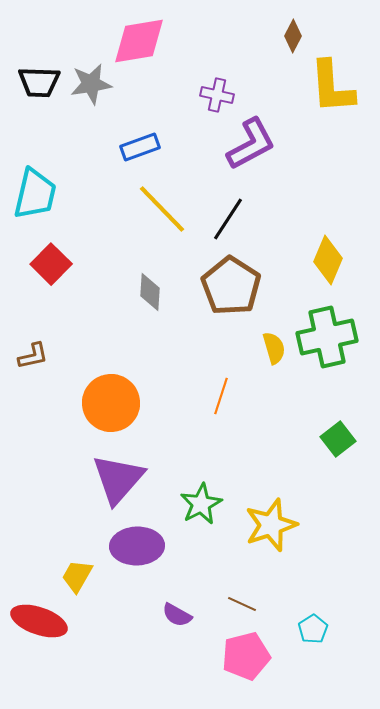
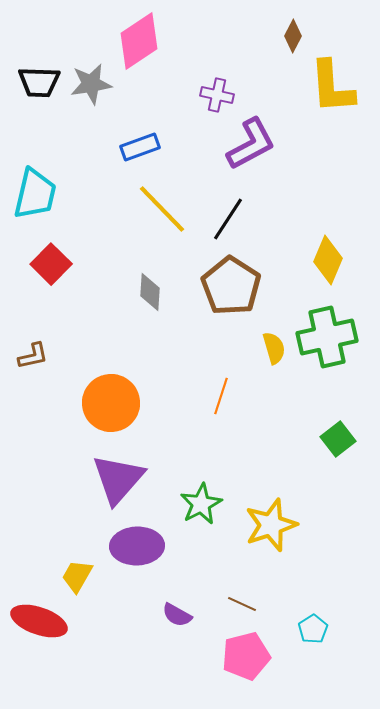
pink diamond: rotated 24 degrees counterclockwise
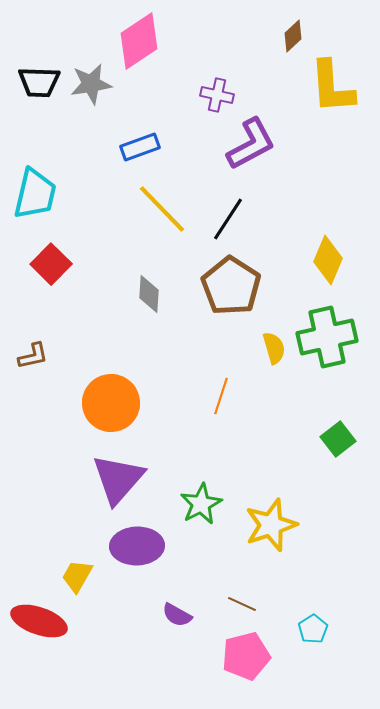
brown diamond: rotated 20 degrees clockwise
gray diamond: moved 1 px left, 2 px down
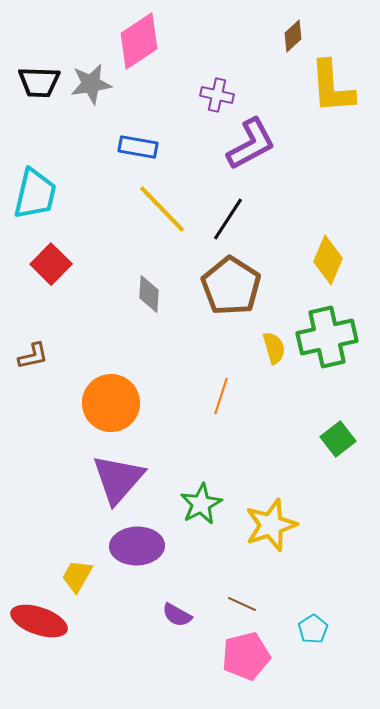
blue rectangle: moved 2 px left; rotated 30 degrees clockwise
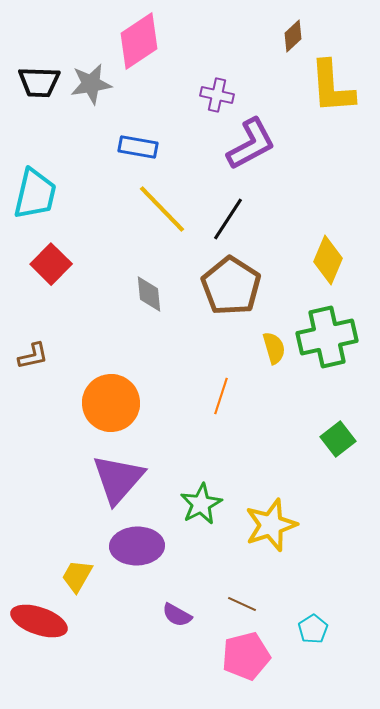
gray diamond: rotated 9 degrees counterclockwise
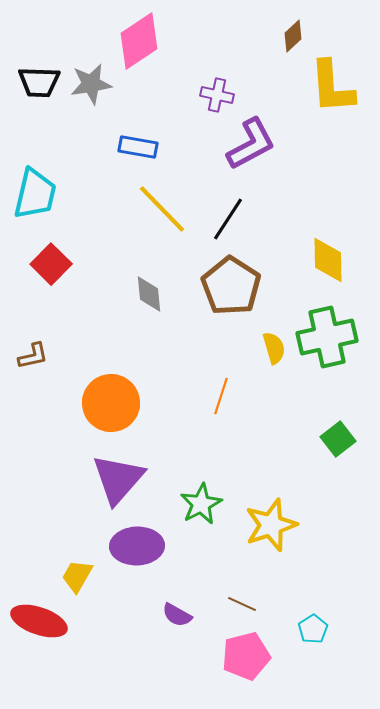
yellow diamond: rotated 24 degrees counterclockwise
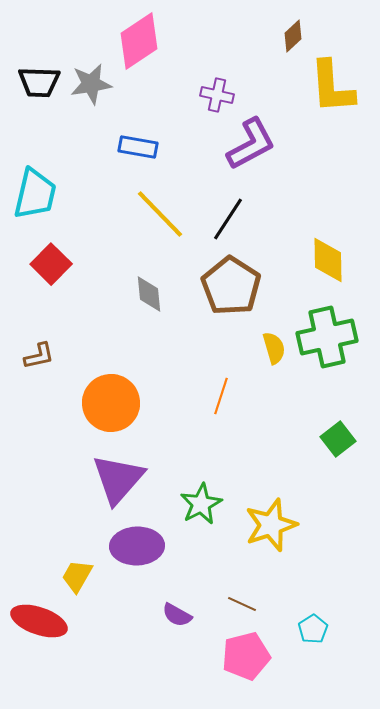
yellow line: moved 2 px left, 5 px down
brown L-shape: moved 6 px right
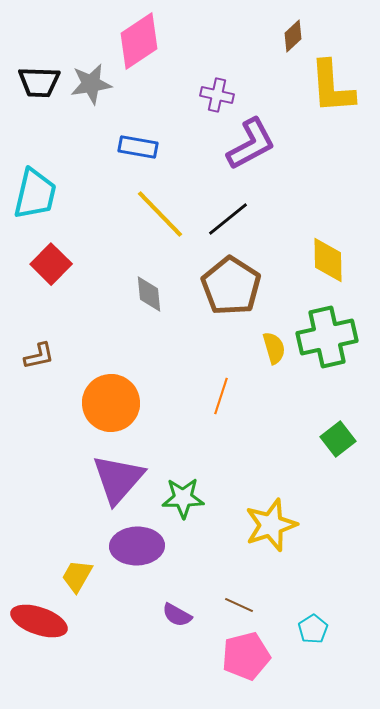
black line: rotated 18 degrees clockwise
green star: moved 18 px left, 6 px up; rotated 27 degrees clockwise
brown line: moved 3 px left, 1 px down
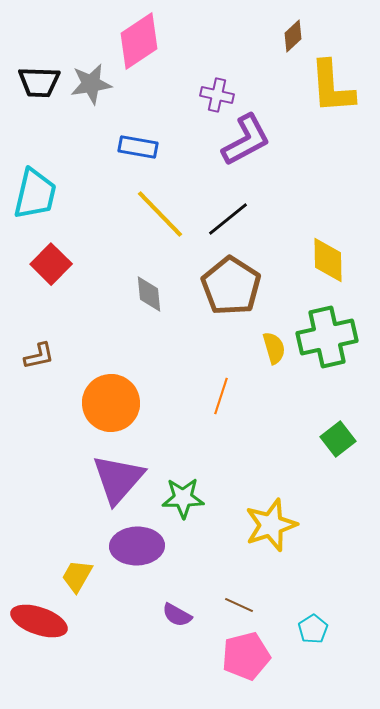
purple L-shape: moved 5 px left, 4 px up
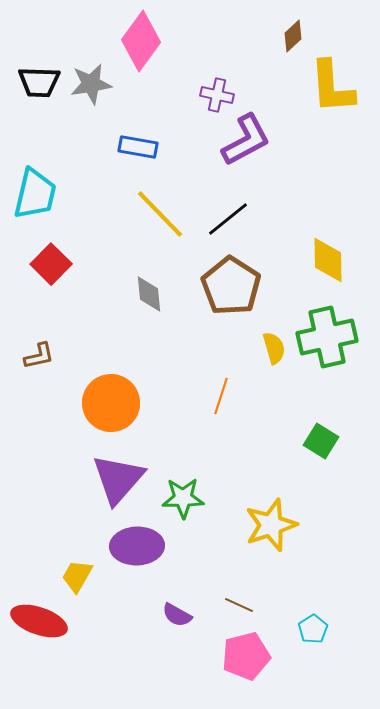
pink diamond: moved 2 px right; rotated 20 degrees counterclockwise
green square: moved 17 px left, 2 px down; rotated 20 degrees counterclockwise
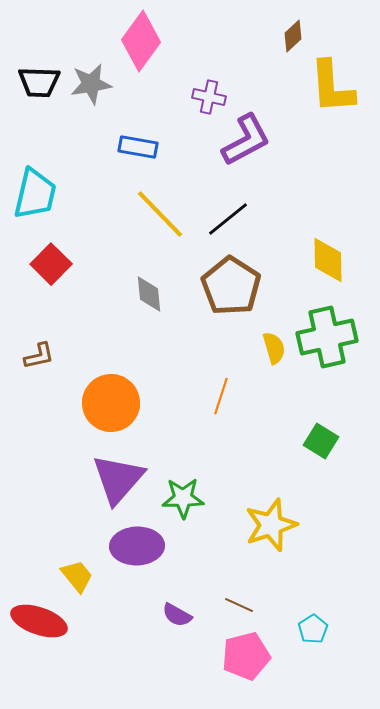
purple cross: moved 8 px left, 2 px down
yellow trapezoid: rotated 111 degrees clockwise
